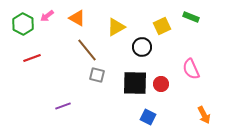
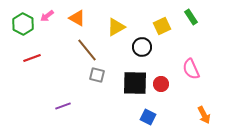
green rectangle: rotated 35 degrees clockwise
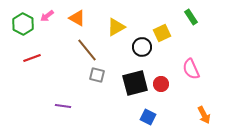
yellow square: moved 7 px down
black square: rotated 16 degrees counterclockwise
purple line: rotated 28 degrees clockwise
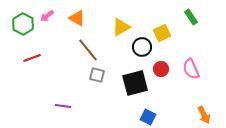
yellow triangle: moved 5 px right
brown line: moved 1 px right
red circle: moved 15 px up
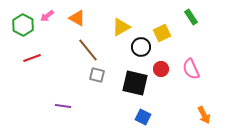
green hexagon: moved 1 px down
black circle: moved 1 px left
black square: rotated 28 degrees clockwise
blue square: moved 5 px left
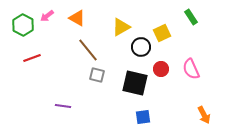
blue square: rotated 35 degrees counterclockwise
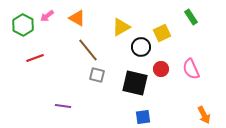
red line: moved 3 px right
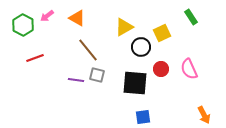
yellow triangle: moved 3 px right
pink semicircle: moved 2 px left
black square: rotated 8 degrees counterclockwise
purple line: moved 13 px right, 26 px up
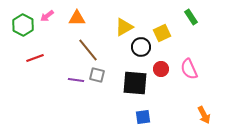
orange triangle: rotated 30 degrees counterclockwise
